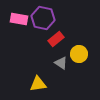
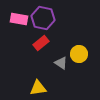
red rectangle: moved 15 px left, 4 px down
yellow triangle: moved 4 px down
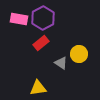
purple hexagon: rotated 20 degrees clockwise
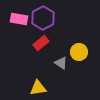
yellow circle: moved 2 px up
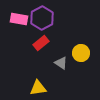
purple hexagon: moved 1 px left
yellow circle: moved 2 px right, 1 px down
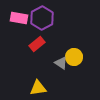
pink rectangle: moved 1 px up
red rectangle: moved 4 px left, 1 px down
yellow circle: moved 7 px left, 4 px down
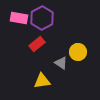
yellow circle: moved 4 px right, 5 px up
yellow triangle: moved 4 px right, 7 px up
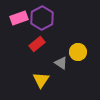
pink rectangle: rotated 30 degrees counterclockwise
yellow triangle: moved 1 px left, 1 px up; rotated 48 degrees counterclockwise
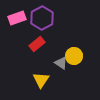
pink rectangle: moved 2 px left
yellow circle: moved 4 px left, 4 px down
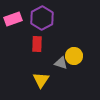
pink rectangle: moved 4 px left, 1 px down
red rectangle: rotated 49 degrees counterclockwise
gray triangle: rotated 16 degrees counterclockwise
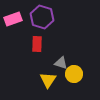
purple hexagon: moved 1 px up; rotated 15 degrees counterclockwise
yellow circle: moved 18 px down
yellow triangle: moved 7 px right
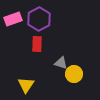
purple hexagon: moved 3 px left, 2 px down; rotated 15 degrees clockwise
yellow triangle: moved 22 px left, 5 px down
